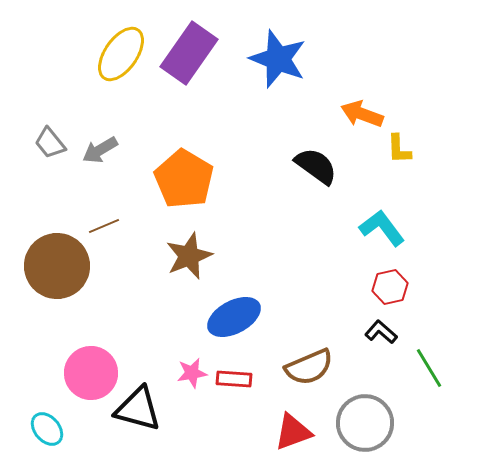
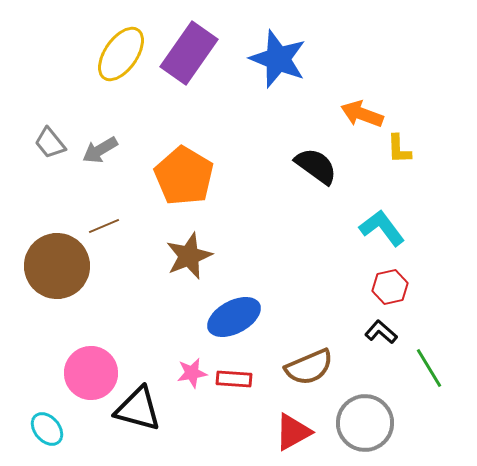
orange pentagon: moved 3 px up
red triangle: rotated 9 degrees counterclockwise
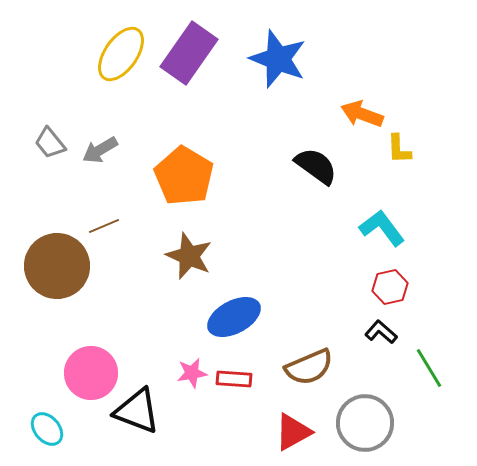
brown star: rotated 27 degrees counterclockwise
black triangle: moved 1 px left, 2 px down; rotated 6 degrees clockwise
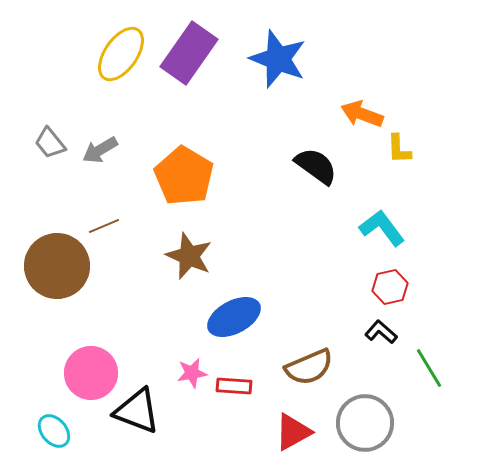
red rectangle: moved 7 px down
cyan ellipse: moved 7 px right, 2 px down
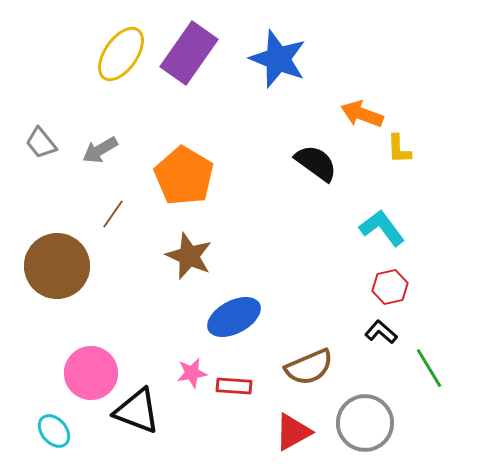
gray trapezoid: moved 9 px left
black semicircle: moved 3 px up
brown line: moved 9 px right, 12 px up; rotated 32 degrees counterclockwise
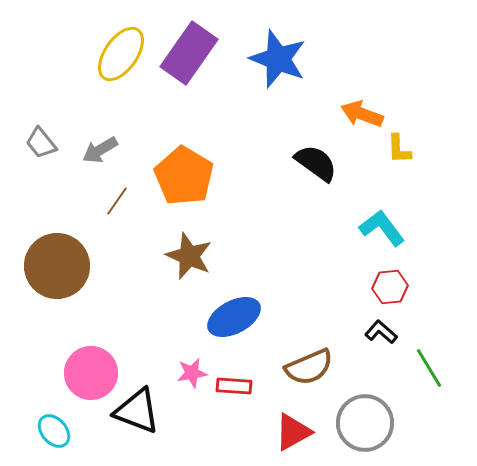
brown line: moved 4 px right, 13 px up
red hexagon: rotated 8 degrees clockwise
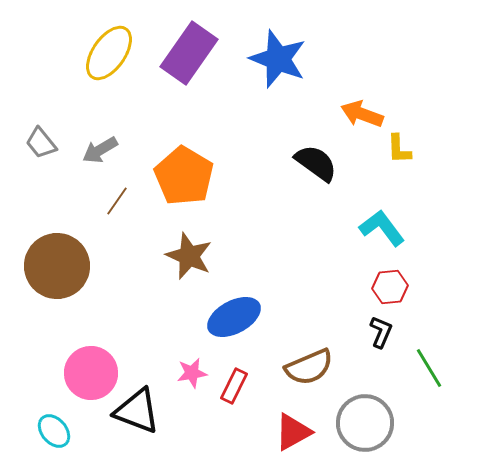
yellow ellipse: moved 12 px left, 1 px up
black L-shape: rotated 72 degrees clockwise
red rectangle: rotated 68 degrees counterclockwise
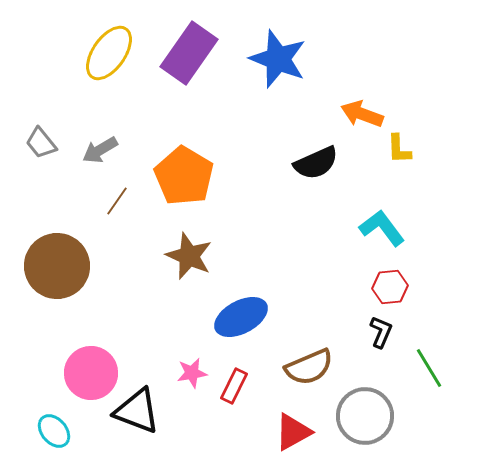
black semicircle: rotated 120 degrees clockwise
blue ellipse: moved 7 px right
gray circle: moved 7 px up
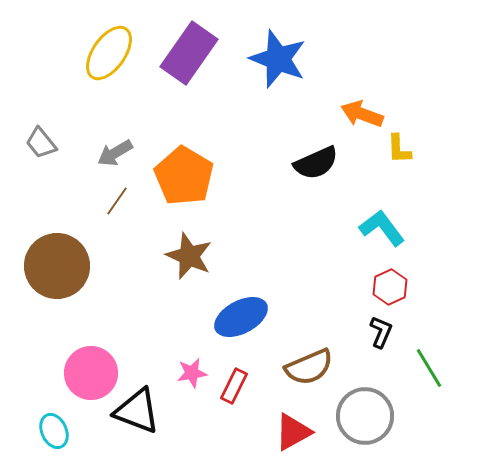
gray arrow: moved 15 px right, 3 px down
red hexagon: rotated 20 degrees counterclockwise
cyan ellipse: rotated 16 degrees clockwise
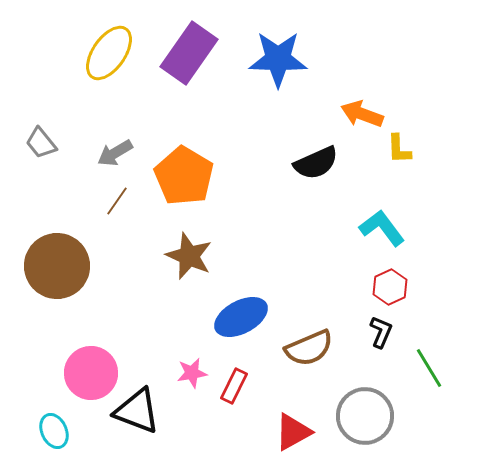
blue star: rotated 20 degrees counterclockwise
brown semicircle: moved 19 px up
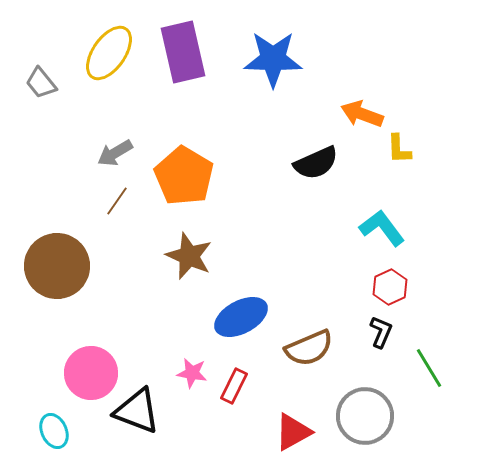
purple rectangle: moved 6 px left, 1 px up; rotated 48 degrees counterclockwise
blue star: moved 5 px left
gray trapezoid: moved 60 px up
pink star: rotated 20 degrees clockwise
